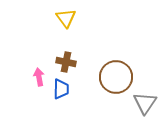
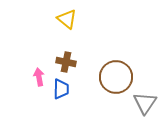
yellow triangle: moved 1 px right, 1 px down; rotated 15 degrees counterclockwise
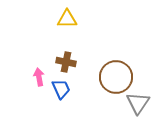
yellow triangle: rotated 40 degrees counterclockwise
blue trapezoid: rotated 25 degrees counterclockwise
gray triangle: moved 7 px left
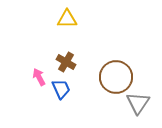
brown cross: rotated 18 degrees clockwise
pink arrow: rotated 18 degrees counterclockwise
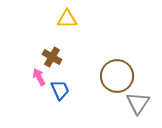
brown cross: moved 14 px left, 5 px up
brown circle: moved 1 px right, 1 px up
blue trapezoid: moved 1 px left, 1 px down
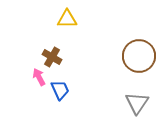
brown circle: moved 22 px right, 20 px up
gray triangle: moved 1 px left
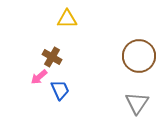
pink arrow: rotated 102 degrees counterclockwise
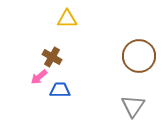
blue trapezoid: rotated 65 degrees counterclockwise
gray triangle: moved 4 px left, 3 px down
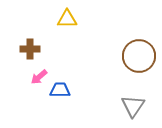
brown cross: moved 22 px left, 8 px up; rotated 30 degrees counterclockwise
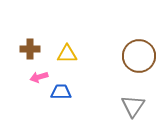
yellow triangle: moved 35 px down
pink arrow: rotated 24 degrees clockwise
blue trapezoid: moved 1 px right, 2 px down
